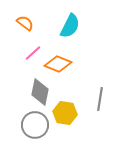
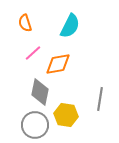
orange semicircle: rotated 144 degrees counterclockwise
orange diamond: rotated 32 degrees counterclockwise
yellow hexagon: moved 1 px right, 2 px down
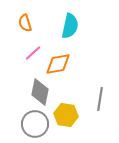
cyan semicircle: rotated 15 degrees counterclockwise
gray circle: moved 1 px up
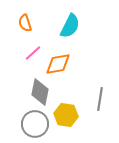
cyan semicircle: rotated 15 degrees clockwise
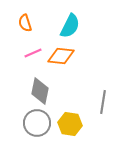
pink line: rotated 18 degrees clockwise
orange diamond: moved 3 px right, 8 px up; rotated 16 degrees clockwise
gray diamond: moved 1 px up
gray line: moved 3 px right, 3 px down
yellow hexagon: moved 4 px right, 9 px down
gray circle: moved 2 px right, 1 px up
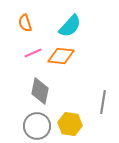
cyan semicircle: rotated 15 degrees clockwise
gray circle: moved 3 px down
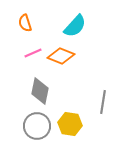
cyan semicircle: moved 5 px right
orange diamond: rotated 16 degrees clockwise
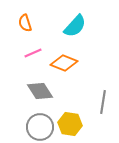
orange diamond: moved 3 px right, 7 px down
gray diamond: rotated 44 degrees counterclockwise
gray circle: moved 3 px right, 1 px down
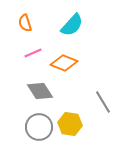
cyan semicircle: moved 3 px left, 1 px up
gray line: rotated 40 degrees counterclockwise
gray circle: moved 1 px left
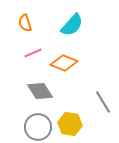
gray circle: moved 1 px left
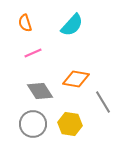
orange diamond: moved 12 px right, 16 px down; rotated 12 degrees counterclockwise
gray circle: moved 5 px left, 3 px up
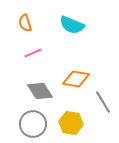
cyan semicircle: rotated 70 degrees clockwise
yellow hexagon: moved 1 px right, 1 px up
